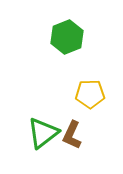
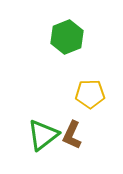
green triangle: moved 2 px down
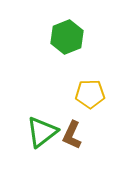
green triangle: moved 1 px left, 3 px up
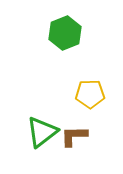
green hexagon: moved 2 px left, 4 px up
brown L-shape: moved 2 px right, 1 px down; rotated 64 degrees clockwise
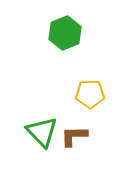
green triangle: rotated 36 degrees counterclockwise
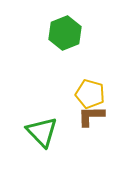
yellow pentagon: rotated 16 degrees clockwise
brown L-shape: moved 17 px right, 20 px up
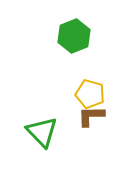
green hexagon: moved 9 px right, 3 px down
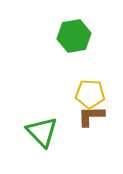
green hexagon: rotated 12 degrees clockwise
yellow pentagon: rotated 12 degrees counterclockwise
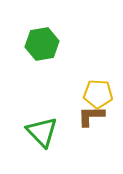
green hexagon: moved 32 px left, 8 px down
yellow pentagon: moved 8 px right
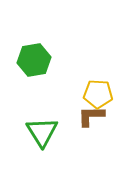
green hexagon: moved 8 px left, 16 px down
green triangle: rotated 12 degrees clockwise
